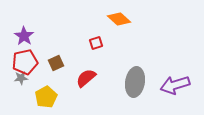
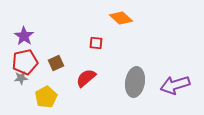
orange diamond: moved 2 px right, 1 px up
red square: rotated 24 degrees clockwise
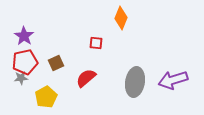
orange diamond: rotated 70 degrees clockwise
purple arrow: moved 2 px left, 5 px up
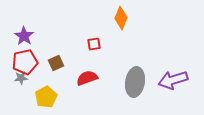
red square: moved 2 px left, 1 px down; rotated 16 degrees counterclockwise
red semicircle: moved 1 px right; rotated 20 degrees clockwise
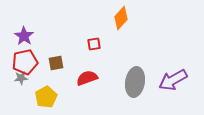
orange diamond: rotated 20 degrees clockwise
brown square: rotated 14 degrees clockwise
purple arrow: rotated 12 degrees counterclockwise
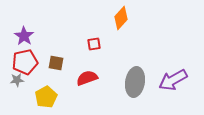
brown square: rotated 21 degrees clockwise
gray star: moved 4 px left, 2 px down
